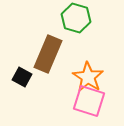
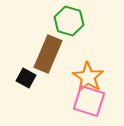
green hexagon: moved 7 px left, 3 px down
black square: moved 4 px right, 1 px down
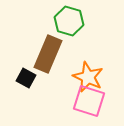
orange star: rotated 8 degrees counterclockwise
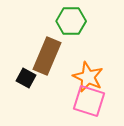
green hexagon: moved 2 px right; rotated 16 degrees counterclockwise
brown rectangle: moved 1 px left, 2 px down
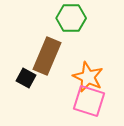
green hexagon: moved 3 px up
